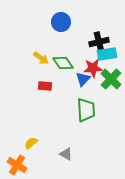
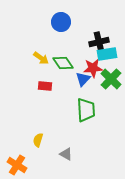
yellow semicircle: moved 7 px right, 3 px up; rotated 32 degrees counterclockwise
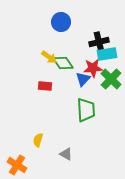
yellow arrow: moved 8 px right, 1 px up
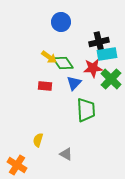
blue triangle: moved 9 px left, 4 px down
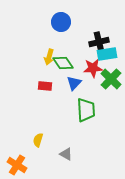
yellow arrow: rotated 70 degrees clockwise
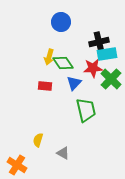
green trapezoid: rotated 10 degrees counterclockwise
gray triangle: moved 3 px left, 1 px up
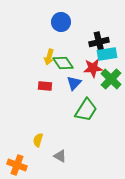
green trapezoid: rotated 45 degrees clockwise
gray triangle: moved 3 px left, 3 px down
orange cross: rotated 12 degrees counterclockwise
